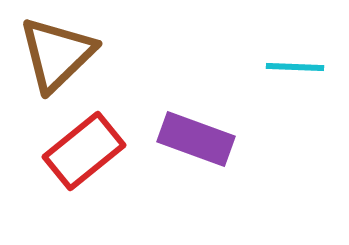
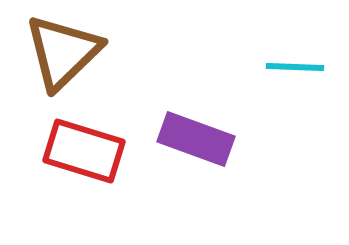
brown triangle: moved 6 px right, 2 px up
red rectangle: rotated 56 degrees clockwise
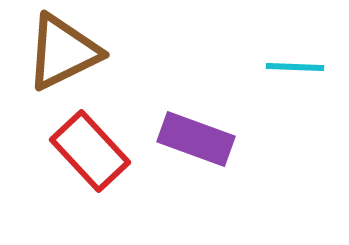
brown triangle: rotated 18 degrees clockwise
red rectangle: moved 6 px right; rotated 30 degrees clockwise
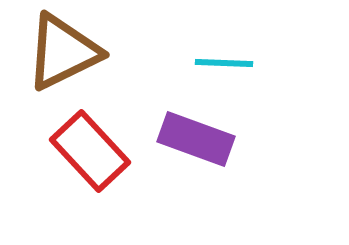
cyan line: moved 71 px left, 4 px up
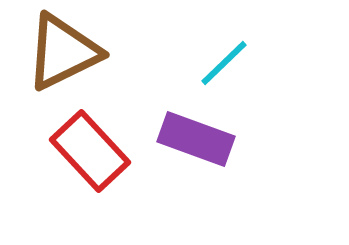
cyan line: rotated 46 degrees counterclockwise
